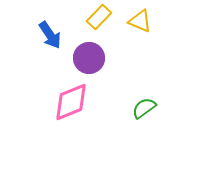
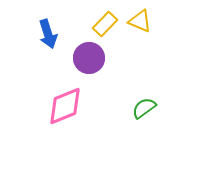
yellow rectangle: moved 6 px right, 7 px down
blue arrow: moved 2 px left, 1 px up; rotated 16 degrees clockwise
pink diamond: moved 6 px left, 4 px down
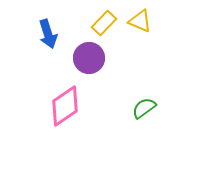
yellow rectangle: moved 1 px left, 1 px up
pink diamond: rotated 12 degrees counterclockwise
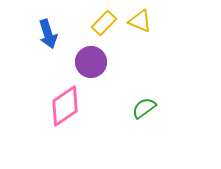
purple circle: moved 2 px right, 4 px down
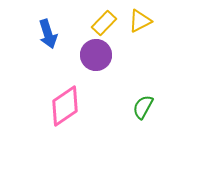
yellow triangle: rotated 50 degrees counterclockwise
purple circle: moved 5 px right, 7 px up
green semicircle: moved 1 px left, 1 px up; rotated 25 degrees counterclockwise
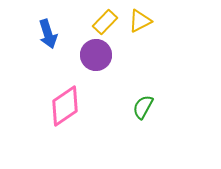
yellow rectangle: moved 1 px right, 1 px up
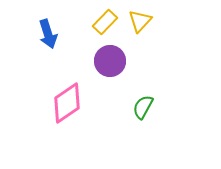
yellow triangle: rotated 20 degrees counterclockwise
purple circle: moved 14 px right, 6 px down
pink diamond: moved 2 px right, 3 px up
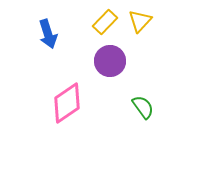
green semicircle: rotated 115 degrees clockwise
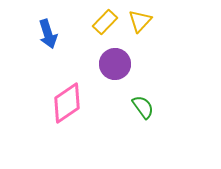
purple circle: moved 5 px right, 3 px down
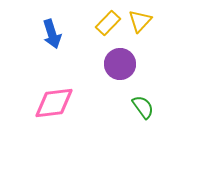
yellow rectangle: moved 3 px right, 1 px down
blue arrow: moved 4 px right
purple circle: moved 5 px right
pink diamond: moved 13 px left; rotated 27 degrees clockwise
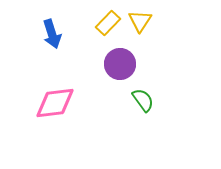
yellow triangle: rotated 10 degrees counterclockwise
pink diamond: moved 1 px right
green semicircle: moved 7 px up
